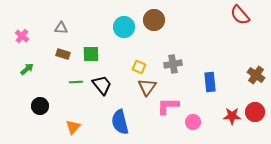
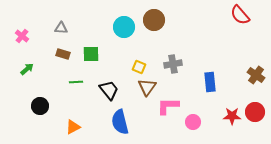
black trapezoid: moved 7 px right, 5 px down
orange triangle: rotated 21 degrees clockwise
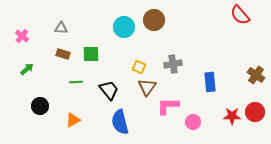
orange triangle: moved 7 px up
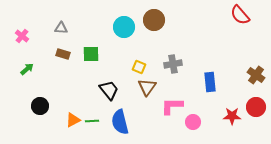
green line: moved 16 px right, 39 px down
pink L-shape: moved 4 px right
red circle: moved 1 px right, 5 px up
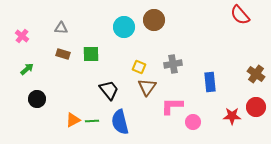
brown cross: moved 1 px up
black circle: moved 3 px left, 7 px up
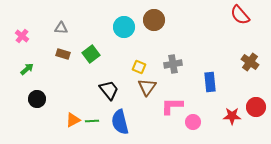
green square: rotated 36 degrees counterclockwise
brown cross: moved 6 px left, 12 px up
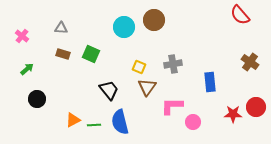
green square: rotated 30 degrees counterclockwise
red star: moved 1 px right, 2 px up
green line: moved 2 px right, 4 px down
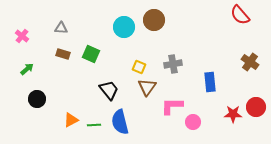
orange triangle: moved 2 px left
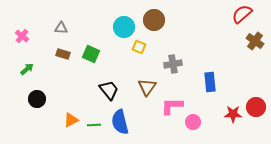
red semicircle: moved 2 px right, 1 px up; rotated 90 degrees clockwise
brown cross: moved 5 px right, 21 px up
yellow square: moved 20 px up
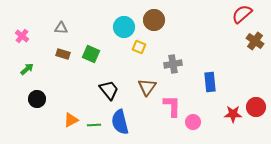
pink L-shape: rotated 90 degrees clockwise
